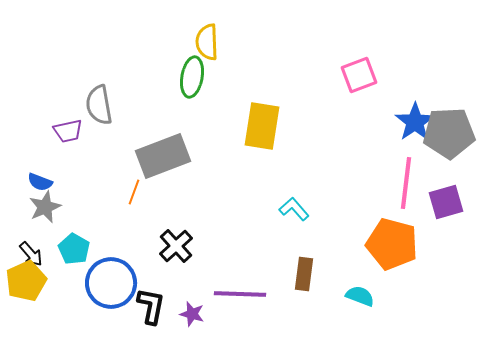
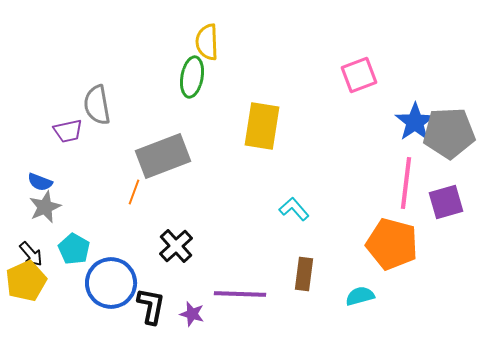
gray semicircle: moved 2 px left
cyan semicircle: rotated 36 degrees counterclockwise
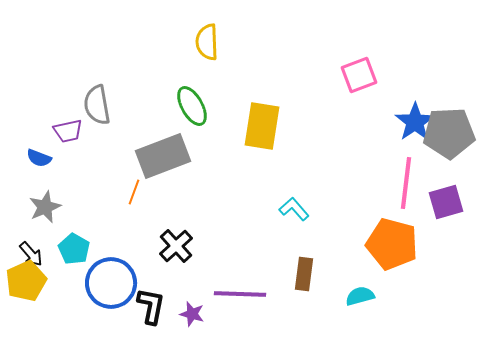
green ellipse: moved 29 px down; rotated 39 degrees counterclockwise
blue semicircle: moved 1 px left, 24 px up
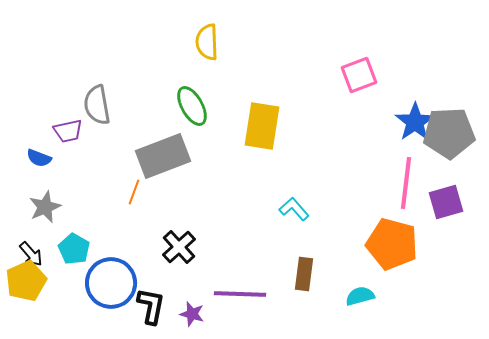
black cross: moved 3 px right, 1 px down
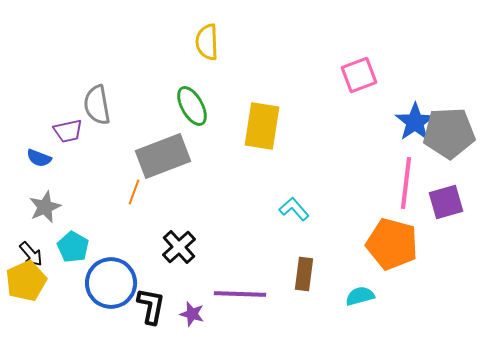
cyan pentagon: moved 1 px left, 2 px up
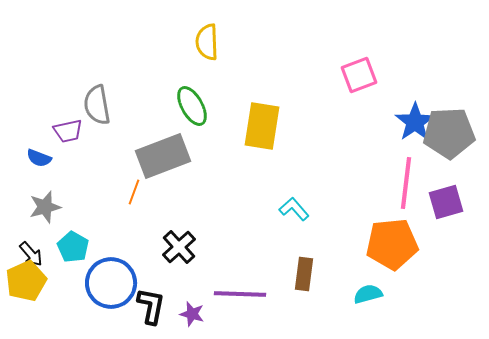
gray star: rotated 8 degrees clockwise
orange pentagon: rotated 21 degrees counterclockwise
cyan semicircle: moved 8 px right, 2 px up
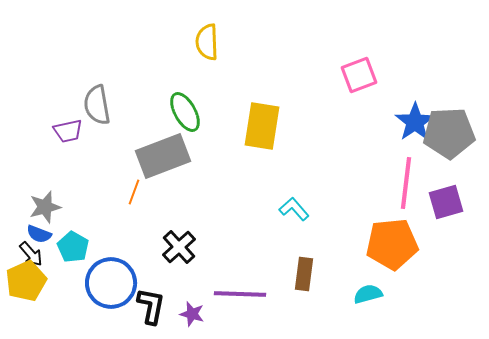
green ellipse: moved 7 px left, 6 px down
blue semicircle: moved 76 px down
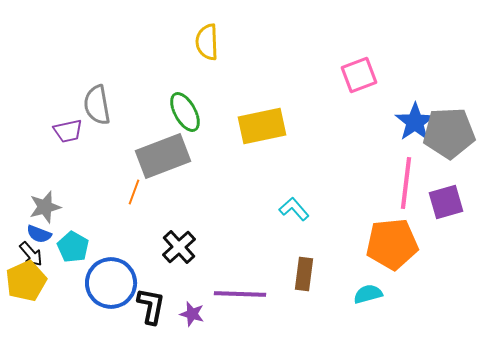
yellow rectangle: rotated 69 degrees clockwise
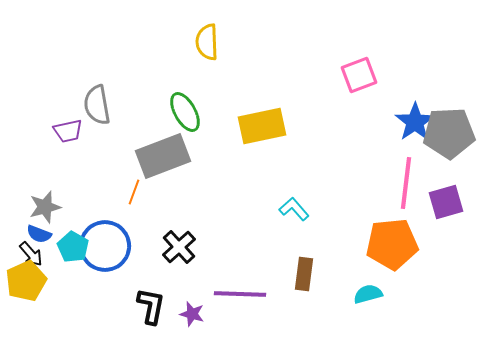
blue circle: moved 6 px left, 37 px up
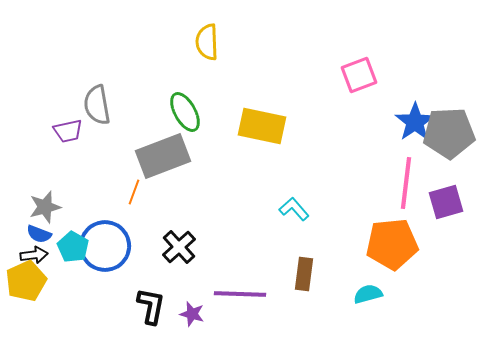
yellow rectangle: rotated 24 degrees clockwise
black arrow: moved 3 px right, 1 px down; rotated 56 degrees counterclockwise
